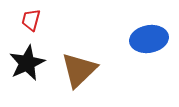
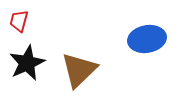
red trapezoid: moved 12 px left, 1 px down
blue ellipse: moved 2 px left
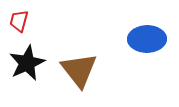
blue ellipse: rotated 9 degrees clockwise
brown triangle: rotated 24 degrees counterclockwise
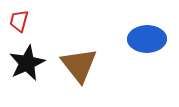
brown triangle: moved 5 px up
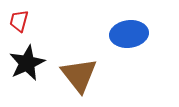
blue ellipse: moved 18 px left, 5 px up; rotated 6 degrees counterclockwise
brown triangle: moved 10 px down
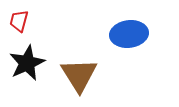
brown triangle: rotated 6 degrees clockwise
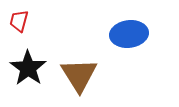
black star: moved 1 px right, 5 px down; rotated 12 degrees counterclockwise
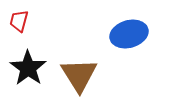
blue ellipse: rotated 9 degrees counterclockwise
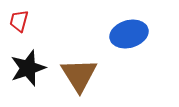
black star: rotated 18 degrees clockwise
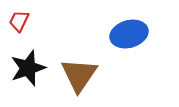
red trapezoid: rotated 10 degrees clockwise
brown triangle: rotated 6 degrees clockwise
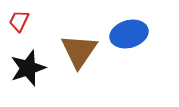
brown triangle: moved 24 px up
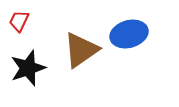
brown triangle: moved 2 px right, 1 px up; rotated 21 degrees clockwise
